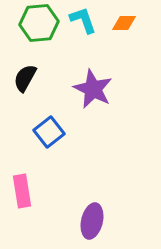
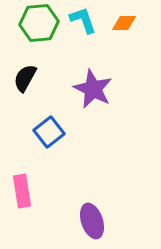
purple ellipse: rotated 32 degrees counterclockwise
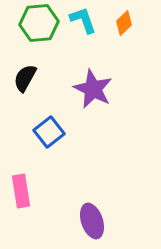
orange diamond: rotated 45 degrees counterclockwise
pink rectangle: moved 1 px left
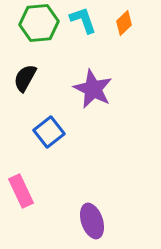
pink rectangle: rotated 16 degrees counterclockwise
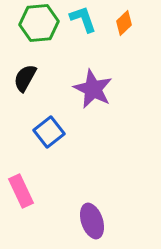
cyan L-shape: moved 1 px up
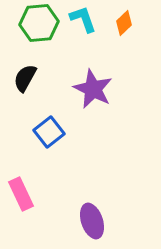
pink rectangle: moved 3 px down
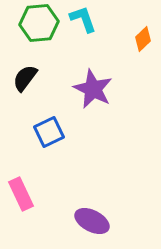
orange diamond: moved 19 px right, 16 px down
black semicircle: rotated 8 degrees clockwise
blue square: rotated 12 degrees clockwise
purple ellipse: rotated 44 degrees counterclockwise
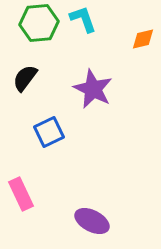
orange diamond: rotated 30 degrees clockwise
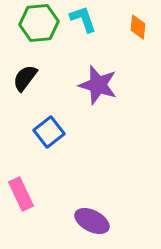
orange diamond: moved 5 px left, 12 px up; rotated 70 degrees counterclockwise
purple star: moved 5 px right, 4 px up; rotated 9 degrees counterclockwise
blue square: rotated 12 degrees counterclockwise
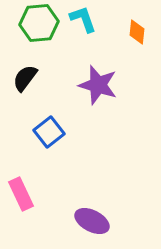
orange diamond: moved 1 px left, 5 px down
